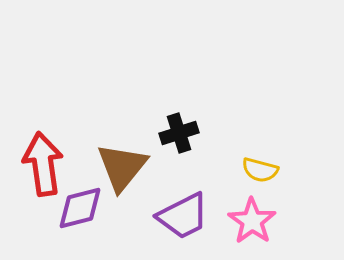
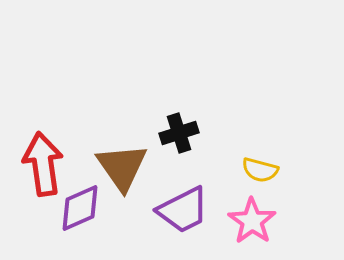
brown triangle: rotated 14 degrees counterclockwise
purple diamond: rotated 9 degrees counterclockwise
purple trapezoid: moved 6 px up
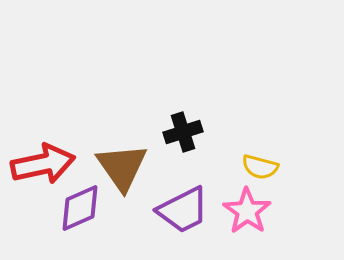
black cross: moved 4 px right, 1 px up
red arrow: rotated 86 degrees clockwise
yellow semicircle: moved 3 px up
pink star: moved 5 px left, 10 px up
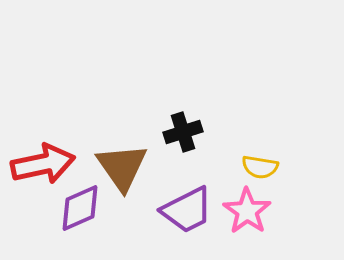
yellow semicircle: rotated 6 degrees counterclockwise
purple trapezoid: moved 4 px right
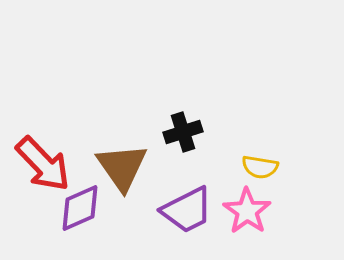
red arrow: rotated 58 degrees clockwise
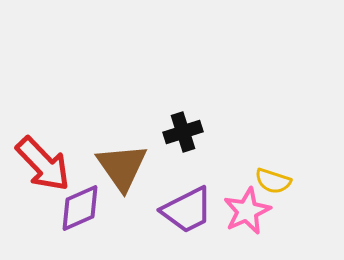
yellow semicircle: moved 13 px right, 14 px down; rotated 9 degrees clockwise
pink star: rotated 12 degrees clockwise
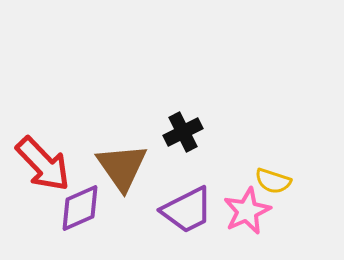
black cross: rotated 9 degrees counterclockwise
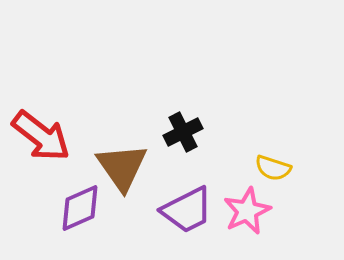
red arrow: moved 2 px left, 28 px up; rotated 8 degrees counterclockwise
yellow semicircle: moved 13 px up
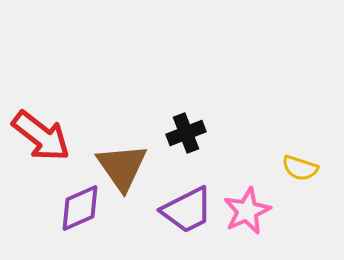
black cross: moved 3 px right, 1 px down; rotated 6 degrees clockwise
yellow semicircle: moved 27 px right
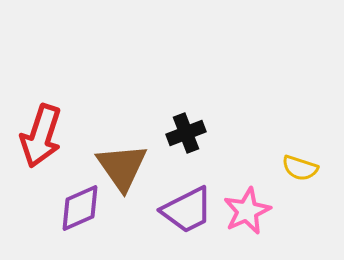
red arrow: rotated 70 degrees clockwise
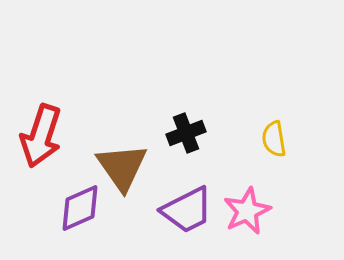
yellow semicircle: moved 26 px left, 29 px up; rotated 63 degrees clockwise
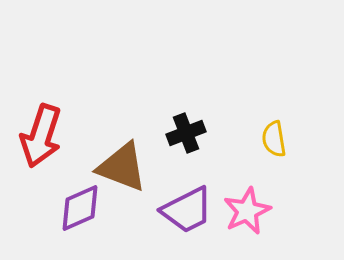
brown triangle: rotated 34 degrees counterclockwise
